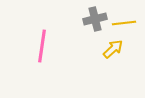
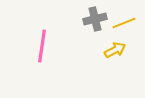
yellow line: rotated 15 degrees counterclockwise
yellow arrow: moved 2 px right, 1 px down; rotated 15 degrees clockwise
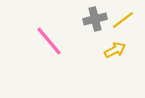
yellow line: moved 1 px left, 3 px up; rotated 15 degrees counterclockwise
pink line: moved 7 px right, 5 px up; rotated 48 degrees counterclockwise
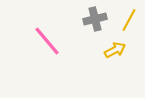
yellow line: moved 6 px right; rotated 25 degrees counterclockwise
pink line: moved 2 px left
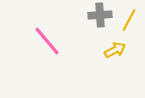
gray cross: moved 5 px right, 4 px up; rotated 10 degrees clockwise
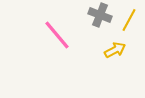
gray cross: rotated 25 degrees clockwise
pink line: moved 10 px right, 6 px up
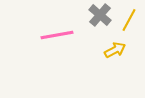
gray cross: rotated 20 degrees clockwise
pink line: rotated 60 degrees counterclockwise
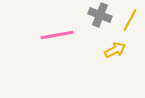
gray cross: rotated 20 degrees counterclockwise
yellow line: moved 1 px right
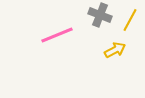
pink line: rotated 12 degrees counterclockwise
